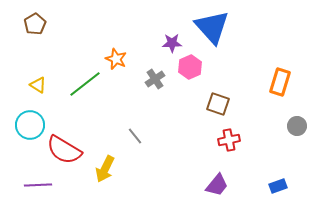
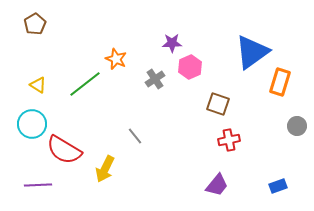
blue triangle: moved 40 px right, 25 px down; rotated 36 degrees clockwise
cyan circle: moved 2 px right, 1 px up
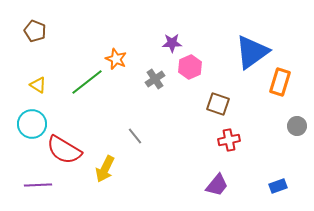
brown pentagon: moved 7 px down; rotated 20 degrees counterclockwise
green line: moved 2 px right, 2 px up
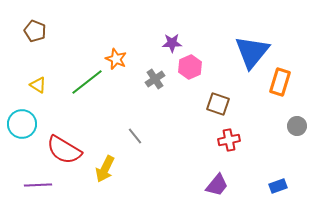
blue triangle: rotated 15 degrees counterclockwise
cyan circle: moved 10 px left
